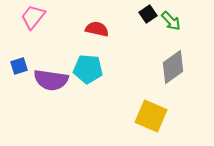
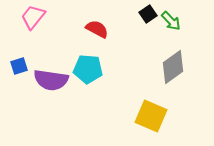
red semicircle: rotated 15 degrees clockwise
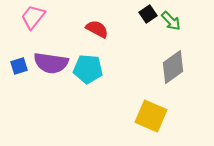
purple semicircle: moved 17 px up
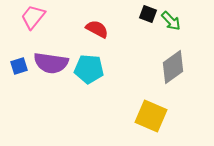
black square: rotated 36 degrees counterclockwise
cyan pentagon: moved 1 px right
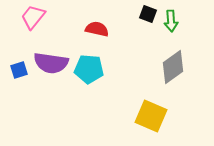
green arrow: rotated 40 degrees clockwise
red semicircle: rotated 15 degrees counterclockwise
blue square: moved 4 px down
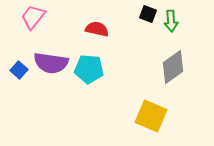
blue square: rotated 30 degrees counterclockwise
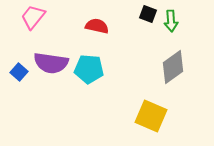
red semicircle: moved 3 px up
blue square: moved 2 px down
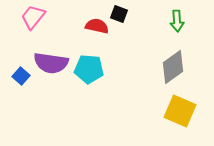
black square: moved 29 px left
green arrow: moved 6 px right
blue square: moved 2 px right, 4 px down
yellow square: moved 29 px right, 5 px up
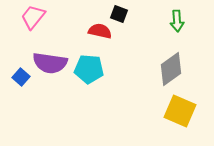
red semicircle: moved 3 px right, 5 px down
purple semicircle: moved 1 px left
gray diamond: moved 2 px left, 2 px down
blue square: moved 1 px down
